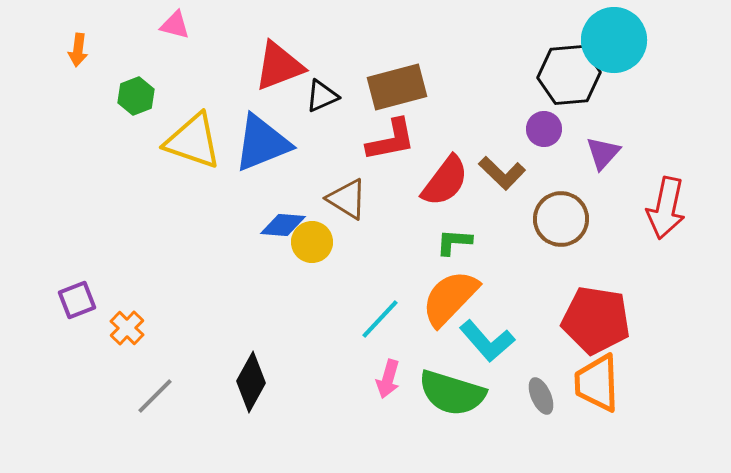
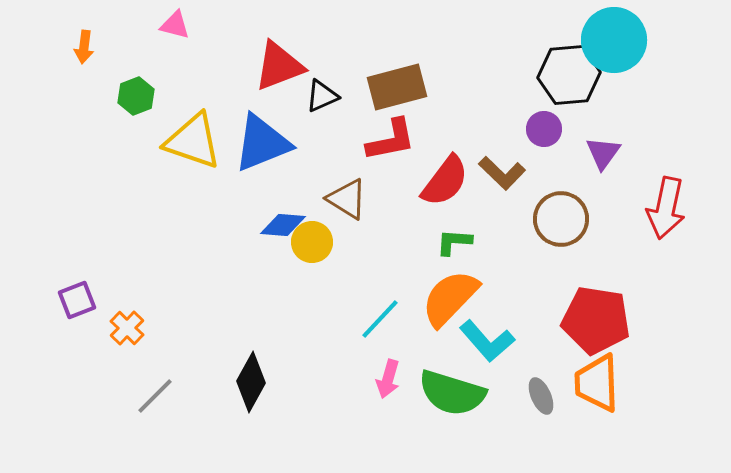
orange arrow: moved 6 px right, 3 px up
purple triangle: rotated 6 degrees counterclockwise
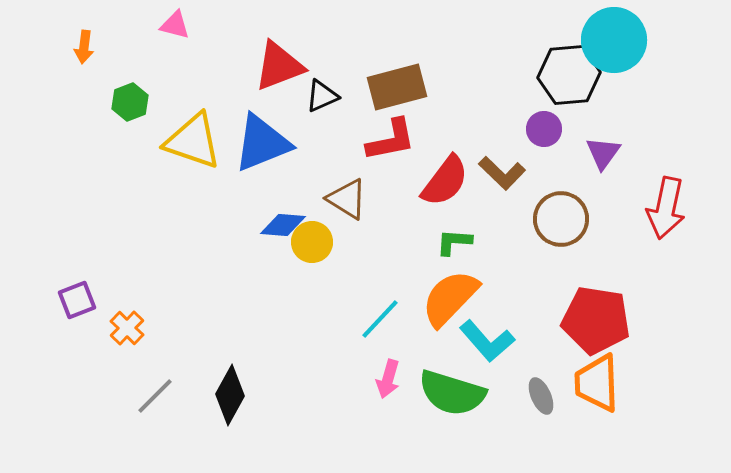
green hexagon: moved 6 px left, 6 px down
black diamond: moved 21 px left, 13 px down
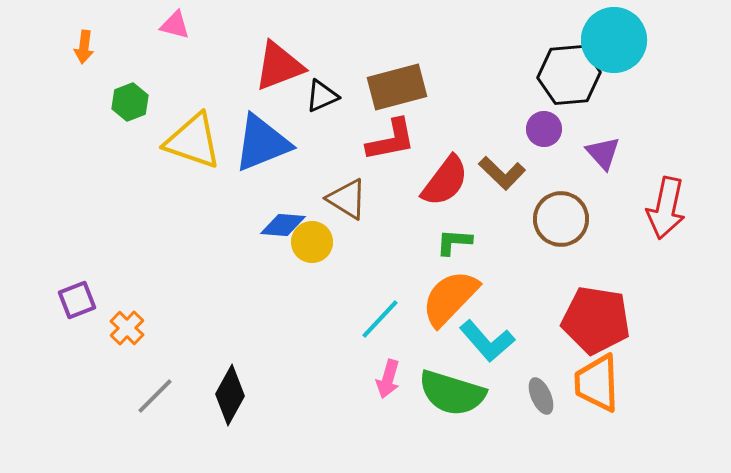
purple triangle: rotated 18 degrees counterclockwise
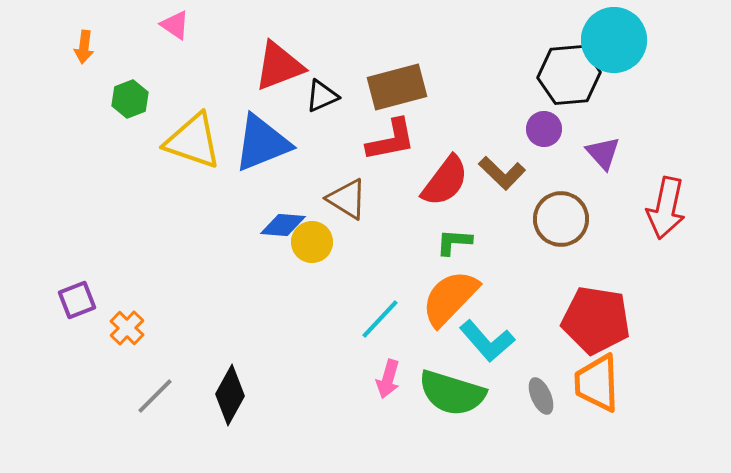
pink triangle: rotated 20 degrees clockwise
green hexagon: moved 3 px up
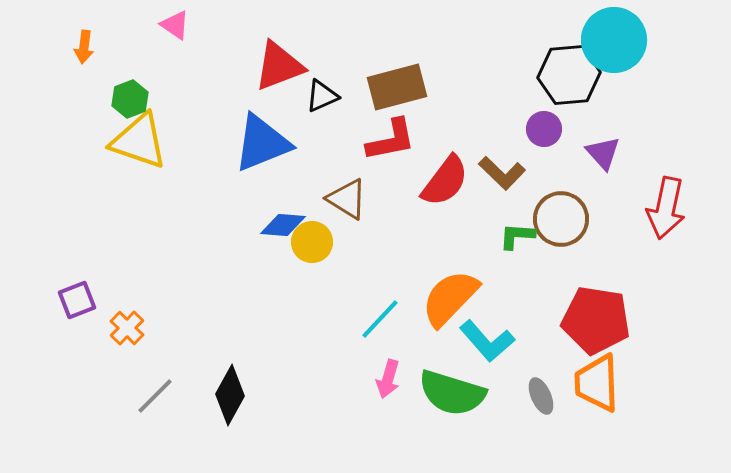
yellow triangle: moved 54 px left
green L-shape: moved 63 px right, 6 px up
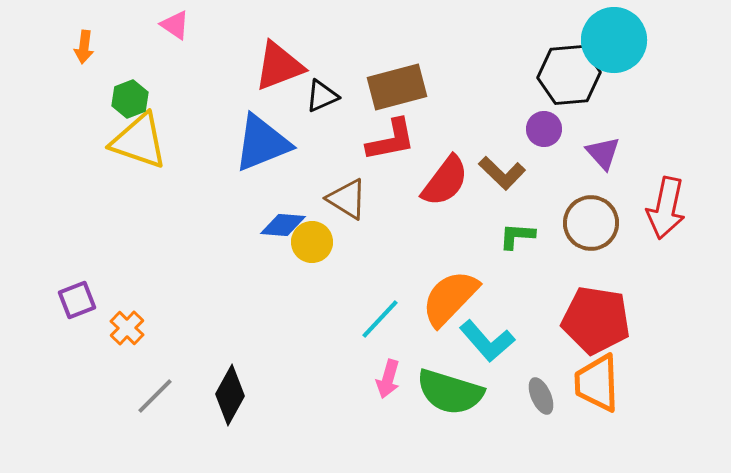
brown circle: moved 30 px right, 4 px down
green semicircle: moved 2 px left, 1 px up
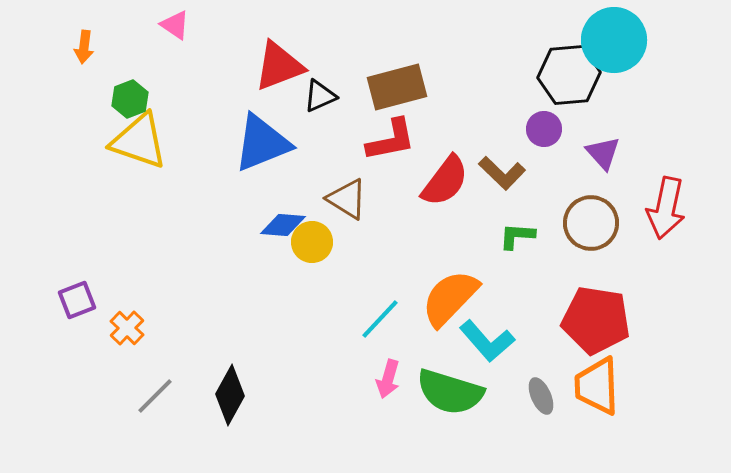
black triangle: moved 2 px left
orange trapezoid: moved 3 px down
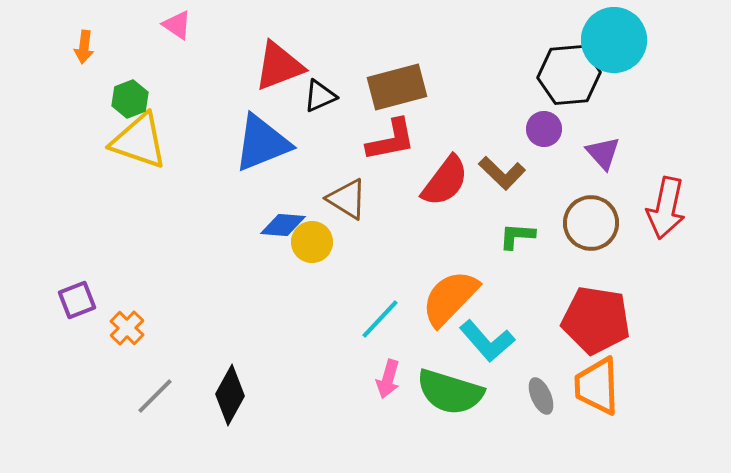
pink triangle: moved 2 px right
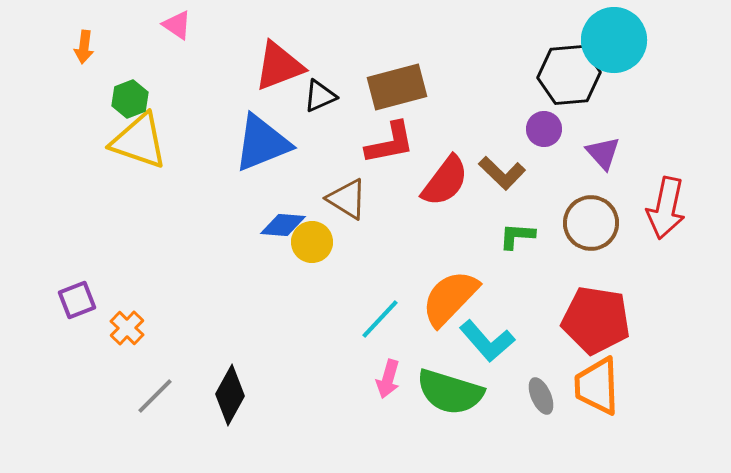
red L-shape: moved 1 px left, 3 px down
